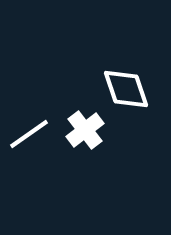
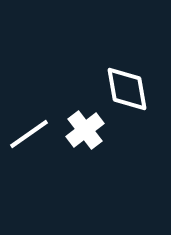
white diamond: moved 1 px right; rotated 9 degrees clockwise
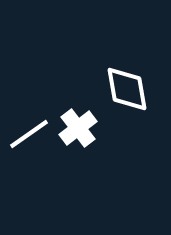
white cross: moved 7 px left, 2 px up
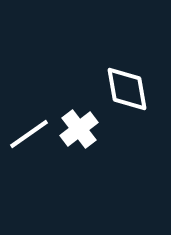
white cross: moved 1 px right, 1 px down
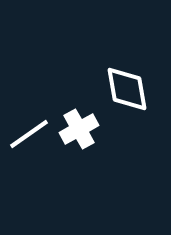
white cross: rotated 9 degrees clockwise
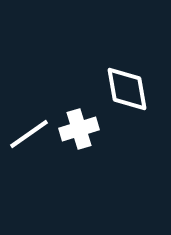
white cross: rotated 12 degrees clockwise
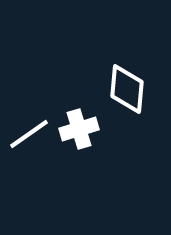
white diamond: rotated 15 degrees clockwise
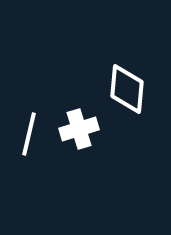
white line: rotated 42 degrees counterclockwise
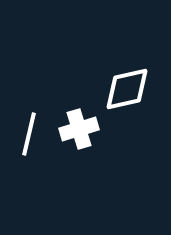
white diamond: rotated 72 degrees clockwise
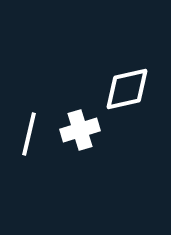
white cross: moved 1 px right, 1 px down
